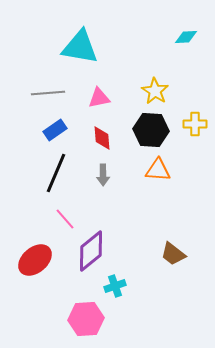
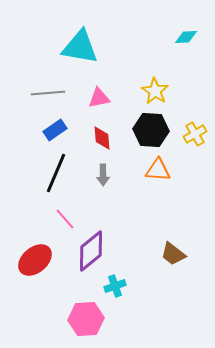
yellow cross: moved 10 px down; rotated 30 degrees counterclockwise
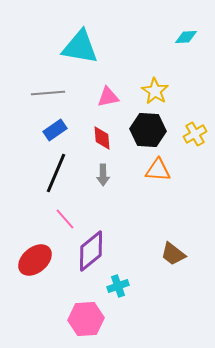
pink triangle: moved 9 px right, 1 px up
black hexagon: moved 3 px left
cyan cross: moved 3 px right
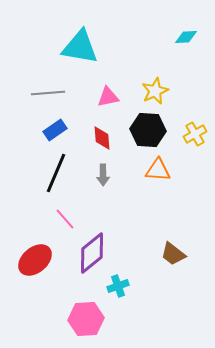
yellow star: rotated 16 degrees clockwise
purple diamond: moved 1 px right, 2 px down
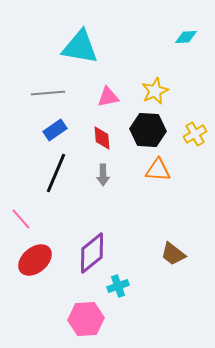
pink line: moved 44 px left
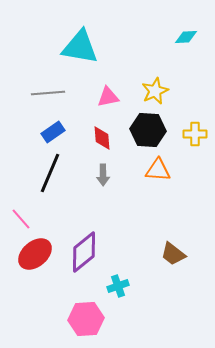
blue rectangle: moved 2 px left, 2 px down
yellow cross: rotated 30 degrees clockwise
black line: moved 6 px left
purple diamond: moved 8 px left, 1 px up
red ellipse: moved 6 px up
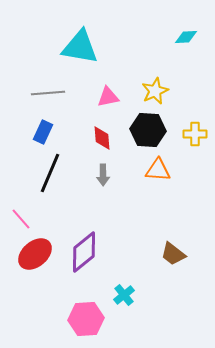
blue rectangle: moved 10 px left; rotated 30 degrees counterclockwise
cyan cross: moved 6 px right, 9 px down; rotated 20 degrees counterclockwise
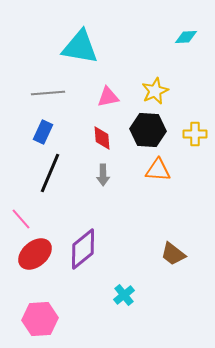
purple diamond: moved 1 px left, 3 px up
pink hexagon: moved 46 px left
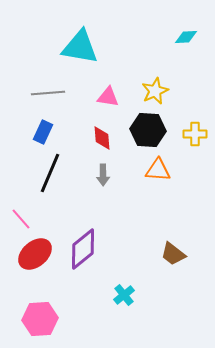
pink triangle: rotated 20 degrees clockwise
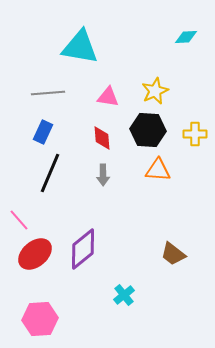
pink line: moved 2 px left, 1 px down
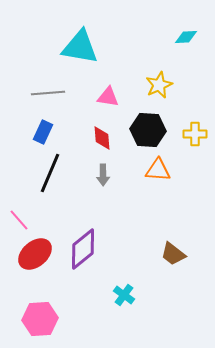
yellow star: moved 4 px right, 6 px up
cyan cross: rotated 15 degrees counterclockwise
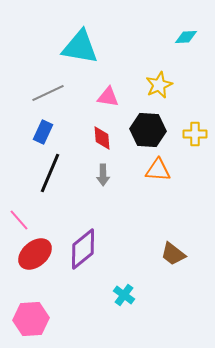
gray line: rotated 20 degrees counterclockwise
pink hexagon: moved 9 px left
